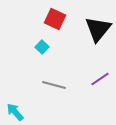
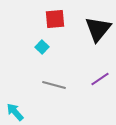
red square: rotated 30 degrees counterclockwise
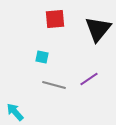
cyan square: moved 10 px down; rotated 32 degrees counterclockwise
purple line: moved 11 px left
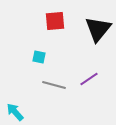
red square: moved 2 px down
cyan square: moved 3 px left
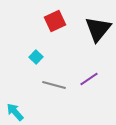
red square: rotated 20 degrees counterclockwise
cyan square: moved 3 px left; rotated 32 degrees clockwise
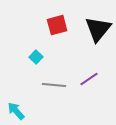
red square: moved 2 px right, 4 px down; rotated 10 degrees clockwise
gray line: rotated 10 degrees counterclockwise
cyan arrow: moved 1 px right, 1 px up
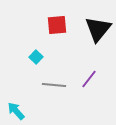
red square: rotated 10 degrees clockwise
purple line: rotated 18 degrees counterclockwise
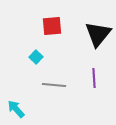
red square: moved 5 px left, 1 px down
black triangle: moved 5 px down
purple line: moved 5 px right, 1 px up; rotated 42 degrees counterclockwise
cyan arrow: moved 2 px up
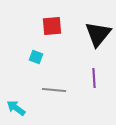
cyan square: rotated 24 degrees counterclockwise
gray line: moved 5 px down
cyan arrow: moved 1 px up; rotated 12 degrees counterclockwise
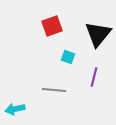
red square: rotated 15 degrees counterclockwise
cyan square: moved 32 px right
purple line: moved 1 px up; rotated 18 degrees clockwise
cyan arrow: moved 1 px left, 1 px down; rotated 48 degrees counterclockwise
